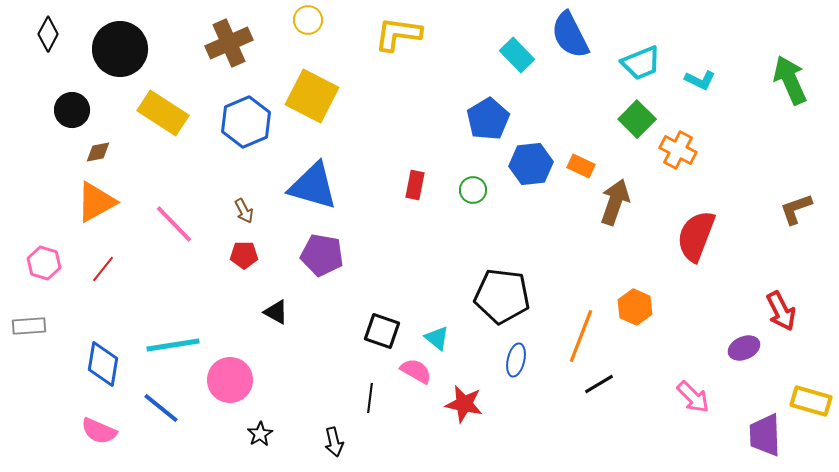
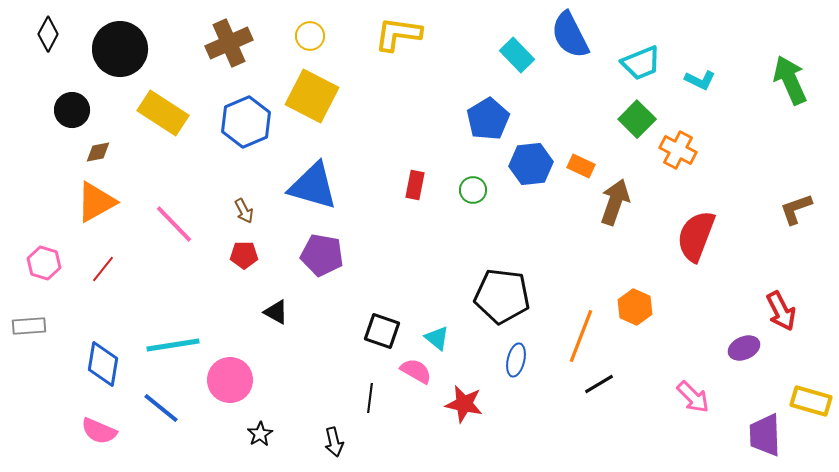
yellow circle at (308, 20): moved 2 px right, 16 px down
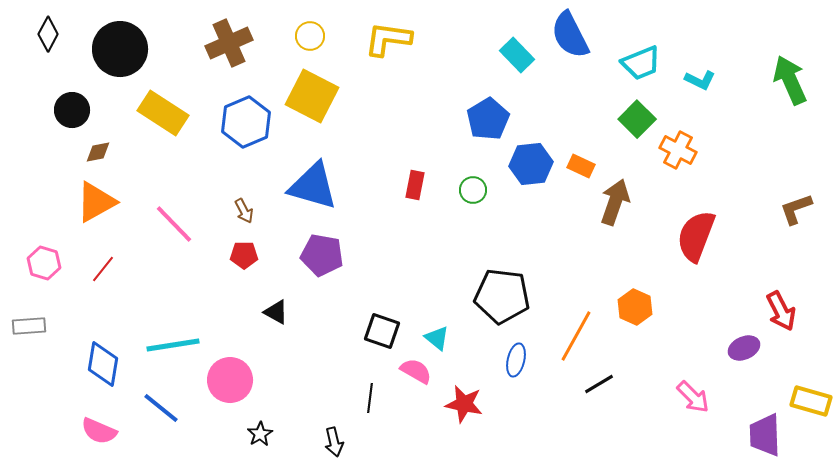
yellow L-shape at (398, 34): moved 10 px left, 5 px down
orange line at (581, 336): moved 5 px left; rotated 8 degrees clockwise
